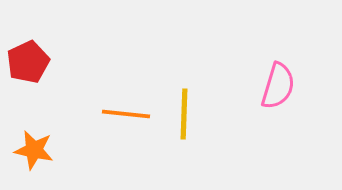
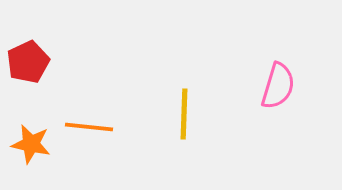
orange line: moved 37 px left, 13 px down
orange star: moved 3 px left, 6 px up
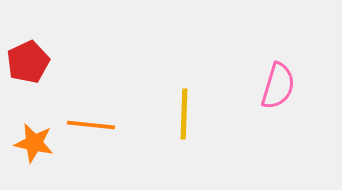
orange line: moved 2 px right, 2 px up
orange star: moved 3 px right, 1 px up
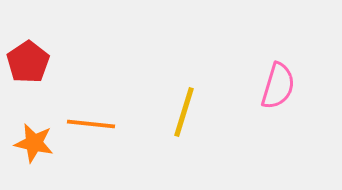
red pentagon: rotated 9 degrees counterclockwise
yellow line: moved 2 px up; rotated 15 degrees clockwise
orange line: moved 1 px up
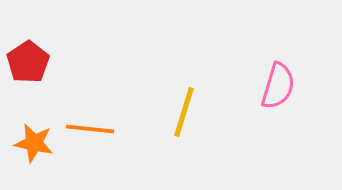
orange line: moved 1 px left, 5 px down
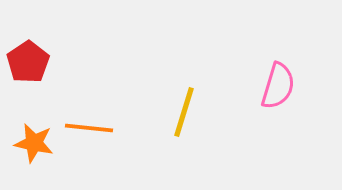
orange line: moved 1 px left, 1 px up
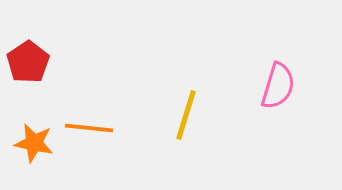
yellow line: moved 2 px right, 3 px down
